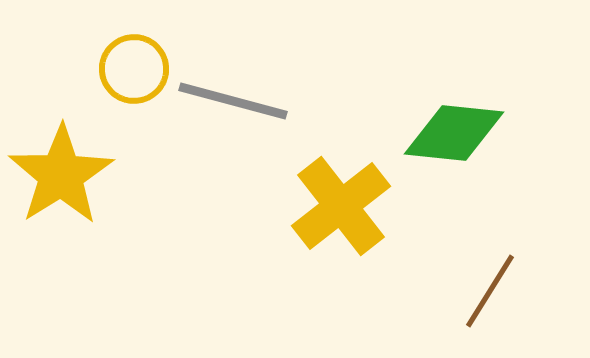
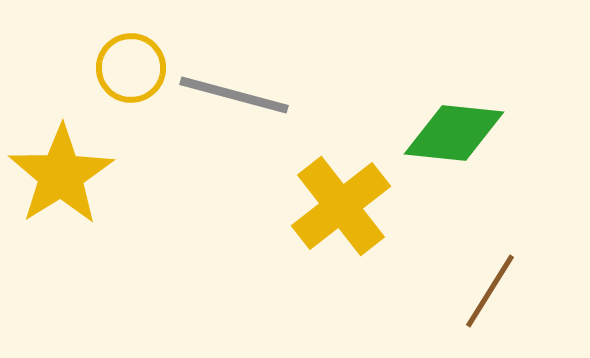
yellow circle: moved 3 px left, 1 px up
gray line: moved 1 px right, 6 px up
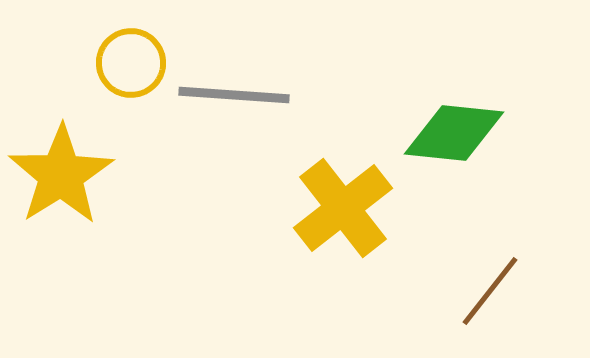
yellow circle: moved 5 px up
gray line: rotated 11 degrees counterclockwise
yellow cross: moved 2 px right, 2 px down
brown line: rotated 6 degrees clockwise
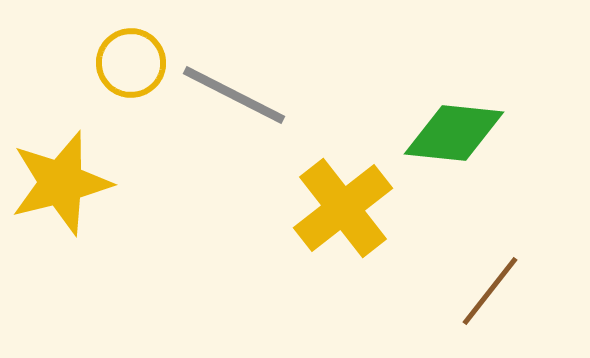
gray line: rotated 23 degrees clockwise
yellow star: moved 8 px down; rotated 18 degrees clockwise
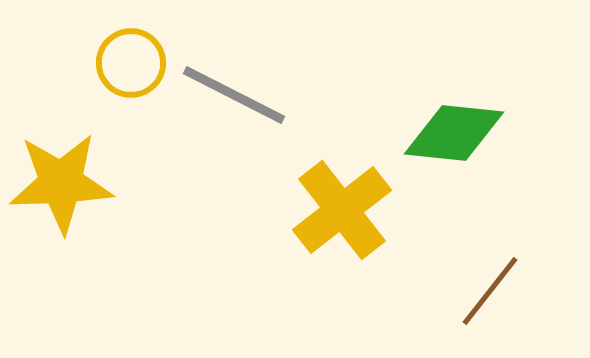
yellow star: rotated 12 degrees clockwise
yellow cross: moved 1 px left, 2 px down
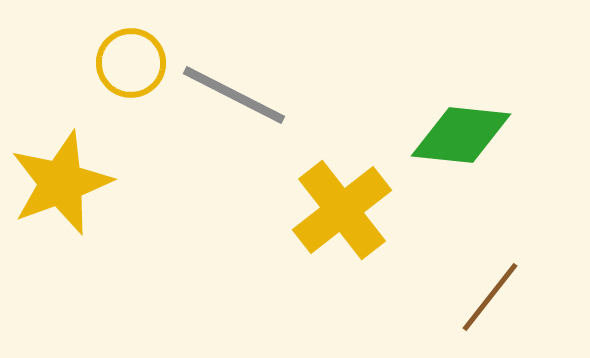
green diamond: moved 7 px right, 2 px down
yellow star: rotated 18 degrees counterclockwise
brown line: moved 6 px down
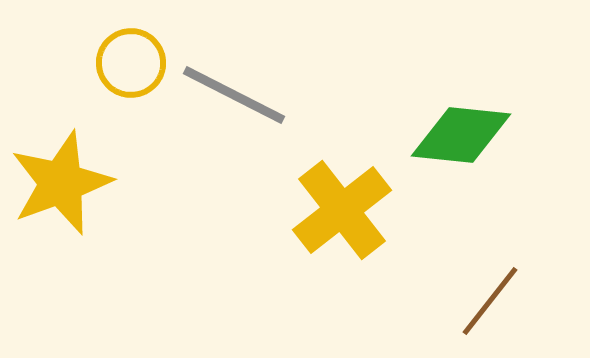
brown line: moved 4 px down
